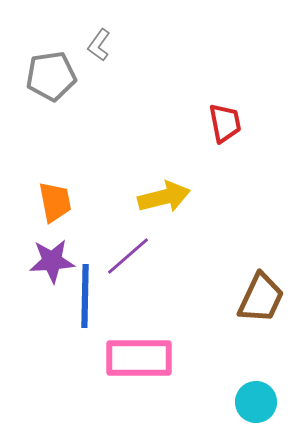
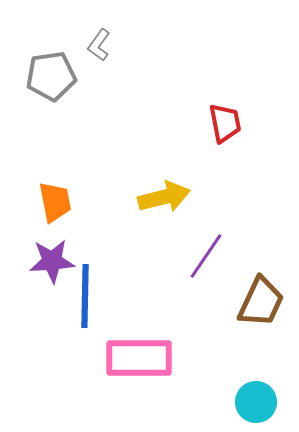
purple line: moved 78 px right; rotated 15 degrees counterclockwise
brown trapezoid: moved 4 px down
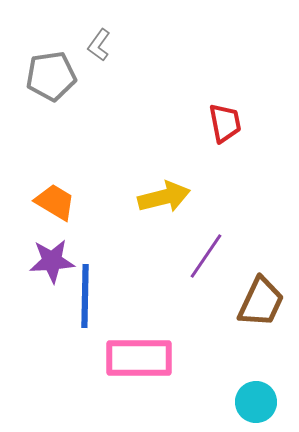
orange trapezoid: rotated 48 degrees counterclockwise
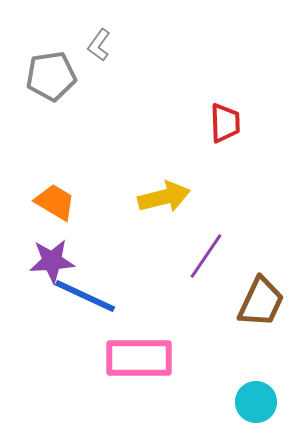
red trapezoid: rotated 9 degrees clockwise
blue line: rotated 66 degrees counterclockwise
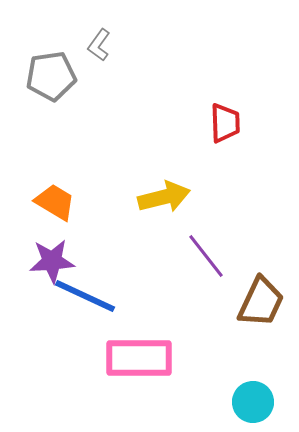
purple line: rotated 72 degrees counterclockwise
cyan circle: moved 3 px left
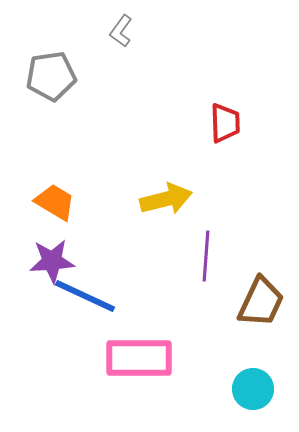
gray L-shape: moved 22 px right, 14 px up
yellow arrow: moved 2 px right, 2 px down
purple line: rotated 42 degrees clockwise
cyan circle: moved 13 px up
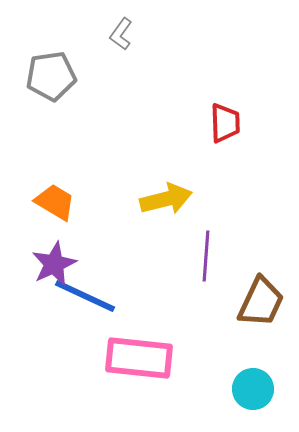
gray L-shape: moved 3 px down
purple star: moved 2 px right, 3 px down; rotated 21 degrees counterclockwise
pink rectangle: rotated 6 degrees clockwise
